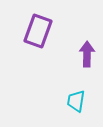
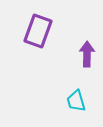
cyan trapezoid: rotated 25 degrees counterclockwise
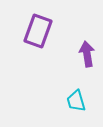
purple arrow: rotated 10 degrees counterclockwise
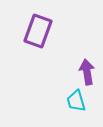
purple arrow: moved 18 px down
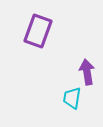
cyan trapezoid: moved 4 px left, 3 px up; rotated 25 degrees clockwise
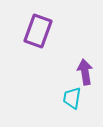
purple arrow: moved 2 px left
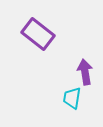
purple rectangle: moved 3 px down; rotated 72 degrees counterclockwise
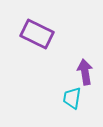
purple rectangle: moved 1 px left; rotated 12 degrees counterclockwise
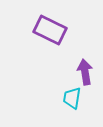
purple rectangle: moved 13 px right, 4 px up
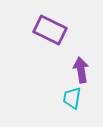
purple arrow: moved 4 px left, 2 px up
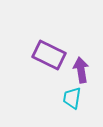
purple rectangle: moved 1 px left, 25 px down
